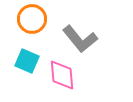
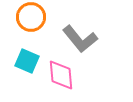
orange circle: moved 1 px left, 2 px up
pink diamond: moved 1 px left
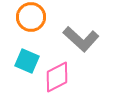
gray L-shape: moved 1 px right; rotated 9 degrees counterclockwise
pink diamond: moved 4 px left, 2 px down; rotated 68 degrees clockwise
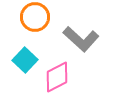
orange circle: moved 4 px right
cyan square: moved 2 px left, 1 px up; rotated 20 degrees clockwise
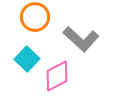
cyan square: moved 2 px right, 1 px up
pink diamond: moved 1 px up
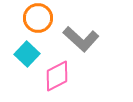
orange circle: moved 3 px right, 1 px down
cyan square: moved 5 px up
